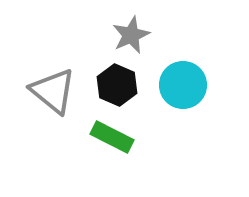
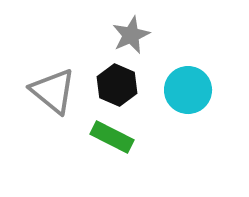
cyan circle: moved 5 px right, 5 px down
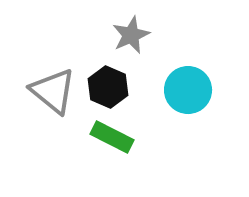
black hexagon: moved 9 px left, 2 px down
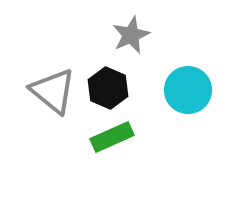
black hexagon: moved 1 px down
green rectangle: rotated 51 degrees counterclockwise
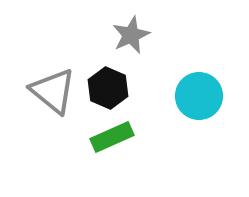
cyan circle: moved 11 px right, 6 px down
